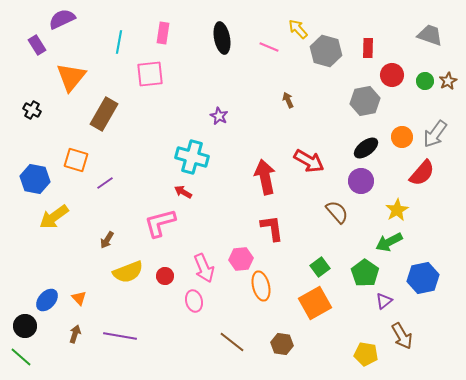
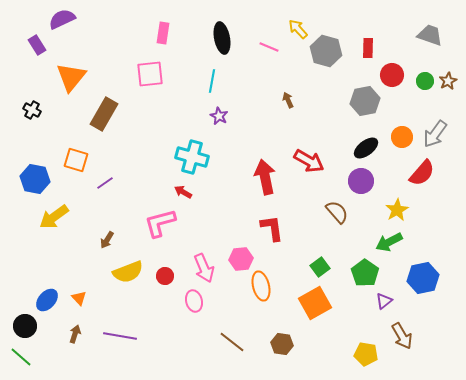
cyan line at (119, 42): moved 93 px right, 39 px down
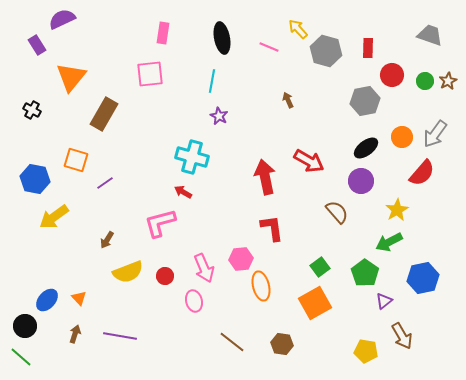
yellow pentagon at (366, 354): moved 3 px up
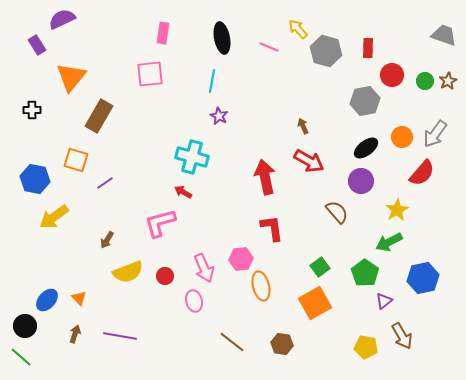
gray trapezoid at (430, 35): moved 14 px right
brown arrow at (288, 100): moved 15 px right, 26 px down
black cross at (32, 110): rotated 30 degrees counterclockwise
brown rectangle at (104, 114): moved 5 px left, 2 px down
yellow pentagon at (366, 351): moved 4 px up
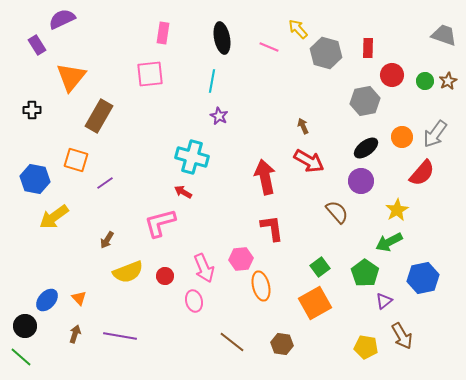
gray hexagon at (326, 51): moved 2 px down
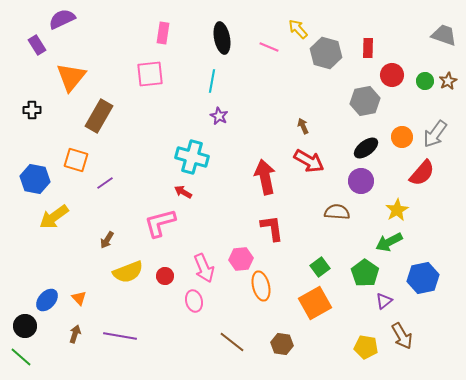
brown semicircle at (337, 212): rotated 45 degrees counterclockwise
